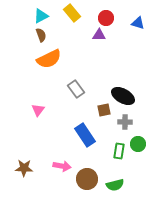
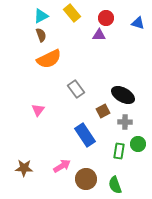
black ellipse: moved 1 px up
brown square: moved 1 px left, 1 px down; rotated 16 degrees counterclockwise
pink arrow: rotated 42 degrees counterclockwise
brown circle: moved 1 px left
green semicircle: rotated 84 degrees clockwise
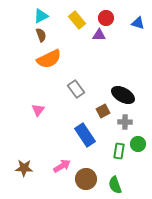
yellow rectangle: moved 5 px right, 7 px down
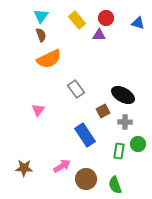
cyan triangle: rotated 28 degrees counterclockwise
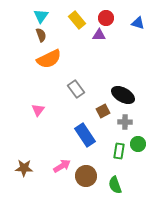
brown circle: moved 3 px up
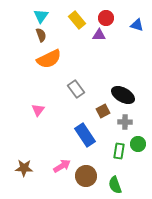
blue triangle: moved 1 px left, 2 px down
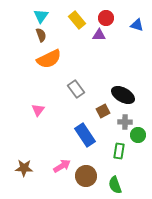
green circle: moved 9 px up
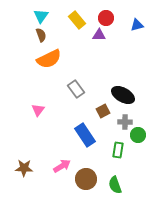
blue triangle: rotated 32 degrees counterclockwise
green rectangle: moved 1 px left, 1 px up
brown circle: moved 3 px down
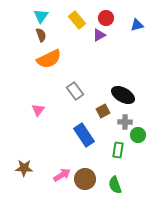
purple triangle: rotated 32 degrees counterclockwise
gray rectangle: moved 1 px left, 2 px down
blue rectangle: moved 1 px left
pink arrow: moved 9 px down
brown circle: moved 1 px left
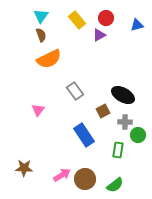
green semicircle: rotated 108 degrees counterclockwise
